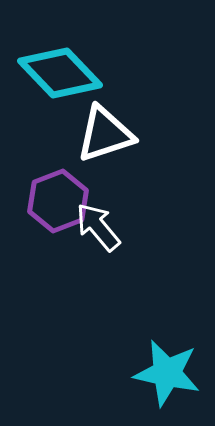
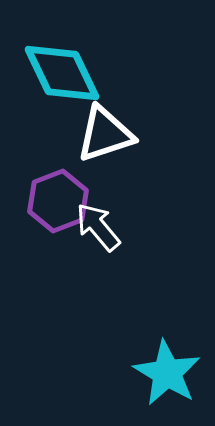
cyan diamond: moved 2 px right; rotated 18 degrees clockwise
cyan star: rotated 18 degrees clockwise
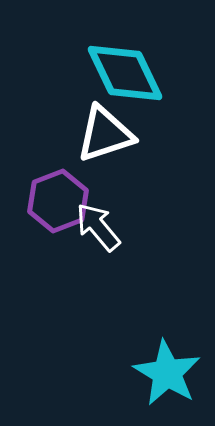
cyan diamond: moved 63 px right
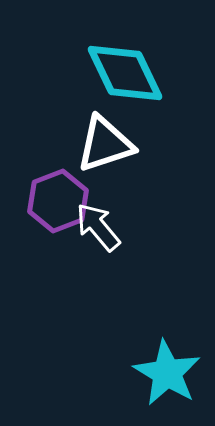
white triangle: moved 10 px down
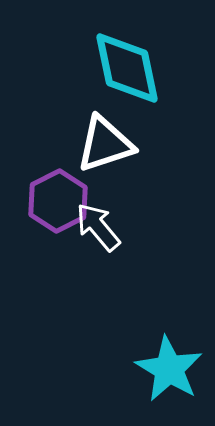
cyan diamond: moved 2 px right, 5 px up; rotated 14 degrees clockwise
purple hexagon: rotated 6 degrees counterclockwise
cyan star: moved 2 px right, 4 px up
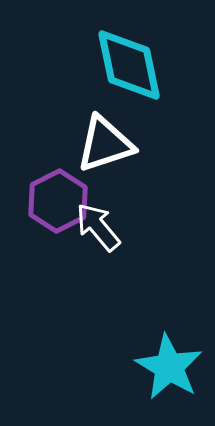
cyan diamond: moved 2 px right, 3 px up
cyan star: moved 2 px up
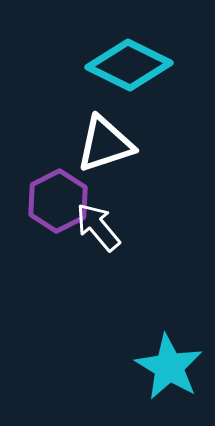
cyan diamond: rotated 52 degrees counterclockwise
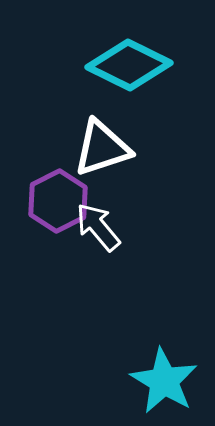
white triangle: moved 3 px left, 4 px down
cyan star: moved 5 px left, 14 px down
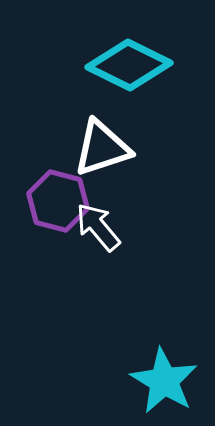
purple hexagon: rotated 18 degrees counterclockwise
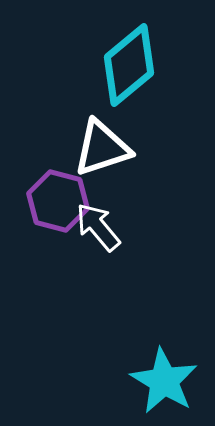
cyan diamond: rotated 66 degrees counterclockwise
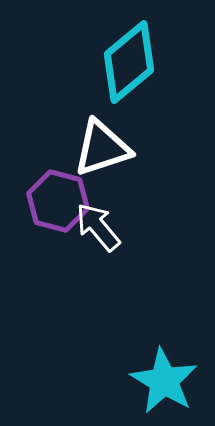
cyan diamond: moved 3 px up
